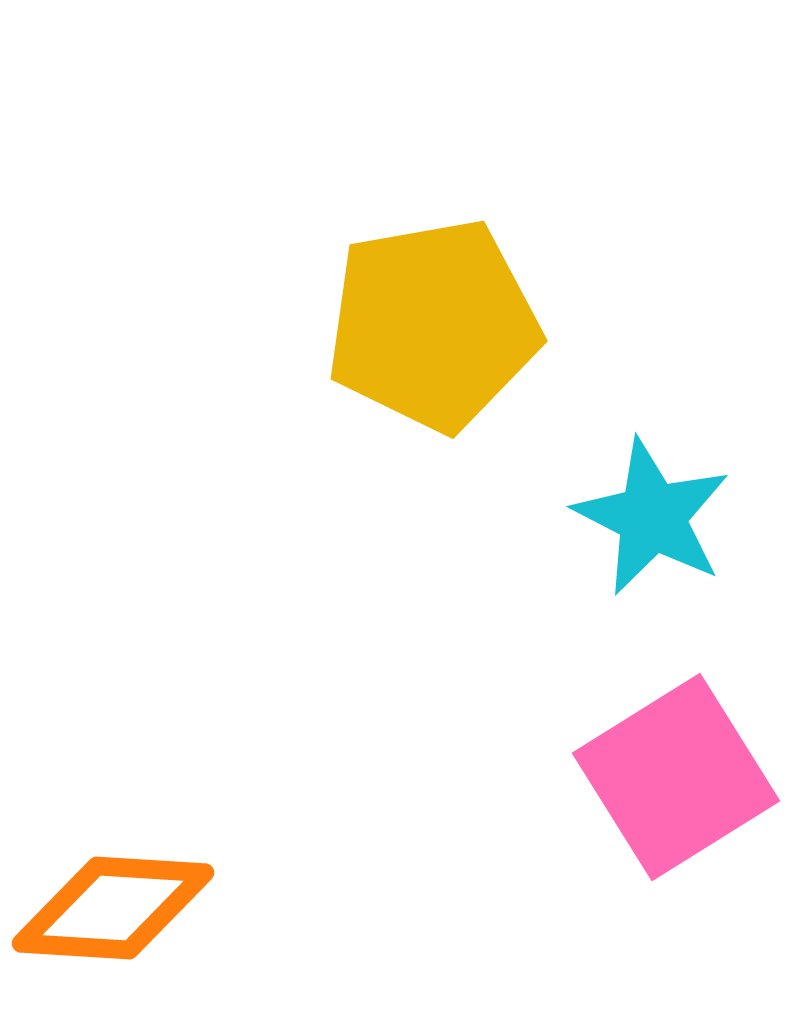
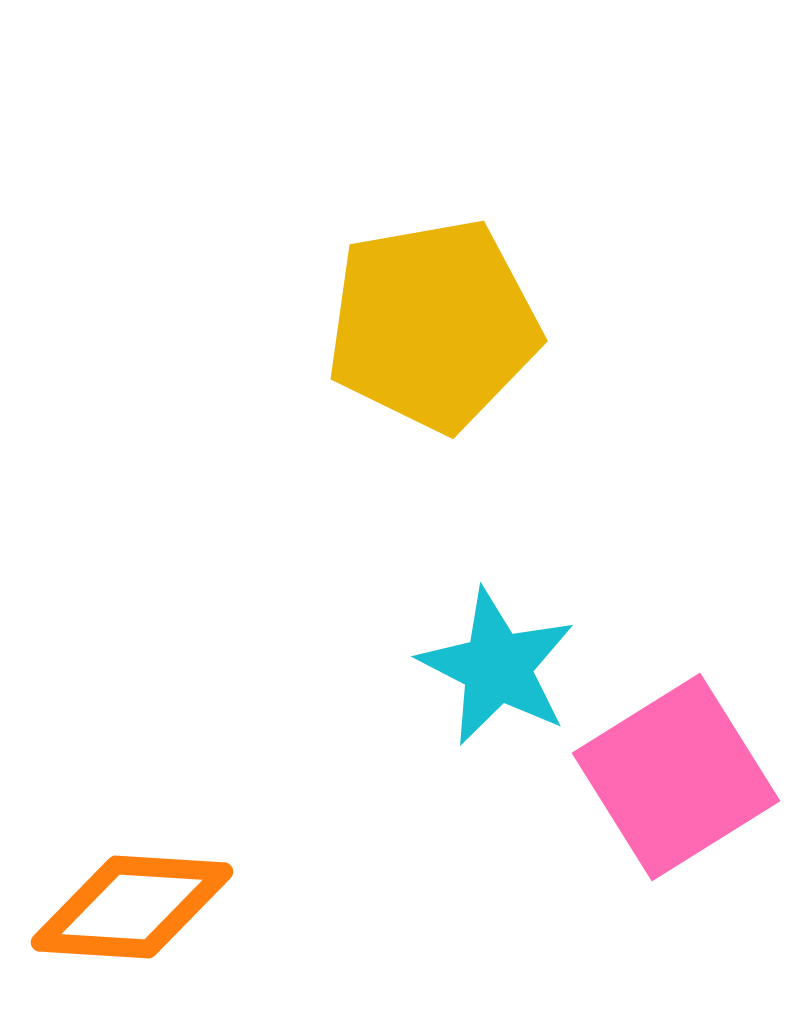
cyan star: moved 155 px left, 150 px down
orange diamond: moved 19 px right, 1 px up
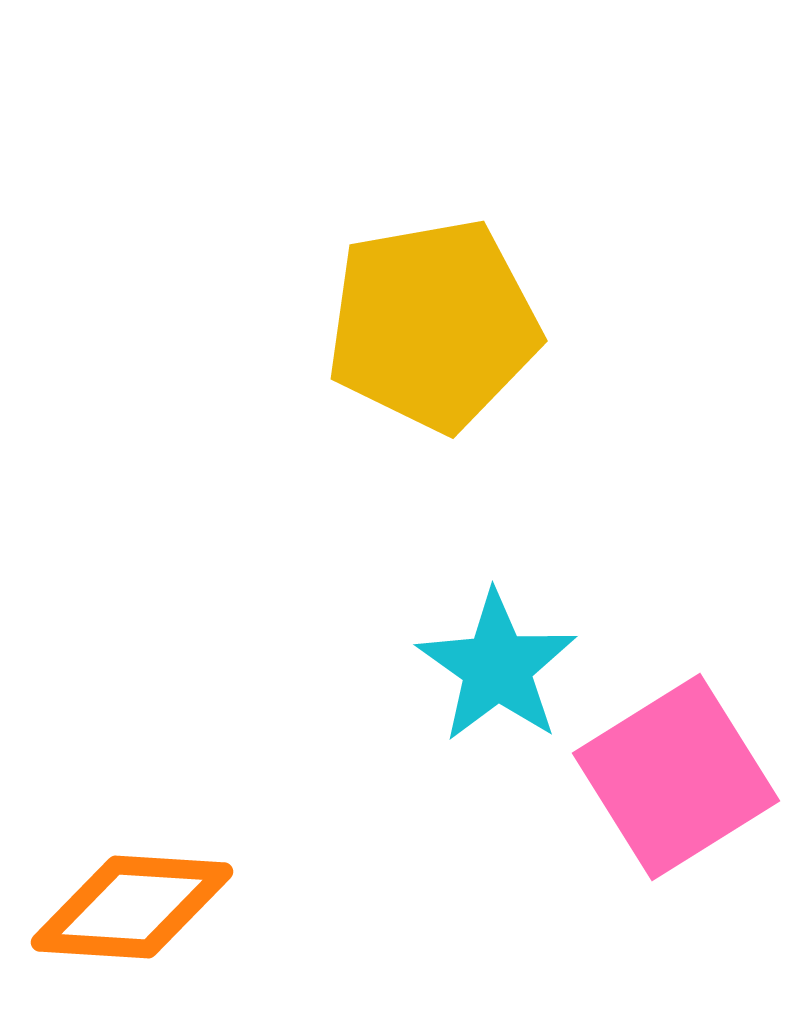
cyan star: rotated 8 degrees clockwise
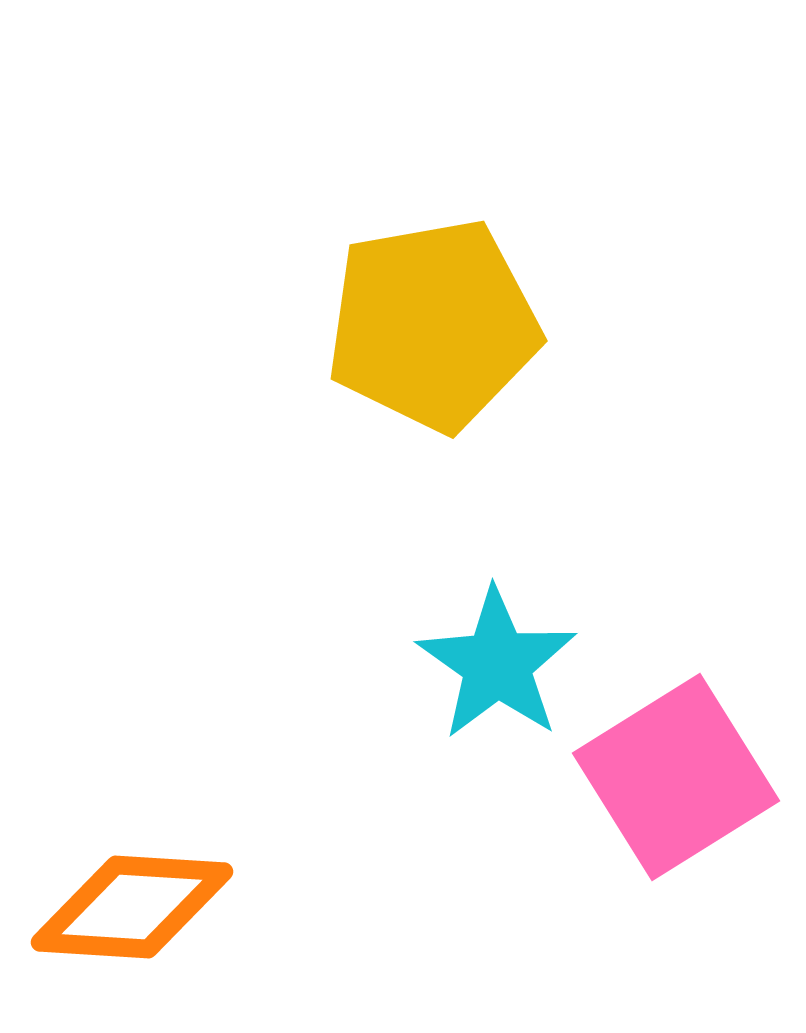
cyan star: moved 3 px up
